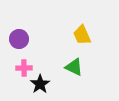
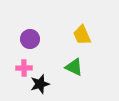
purple circle: moved 11 px right
black star: rotated 18 degrees clockwise
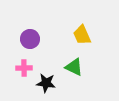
black star: moved 6 px right, 1 px up; rotated 24 degrees clockwise
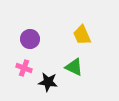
pink cross: rotated 21 degrees clockwise
black star: moved 2 px right, 1 px up
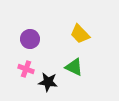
yellow trapezoid: moved 2 px left, 1 px up; rotated 20 degrees counterclockwise
pink cross: moved 2 px right, 1 px down
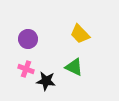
purple circle: moved 2 px left
black star: moved 2 px left, 1 px up
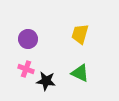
yellow trapezoid: rotated 60 degrees clockwise
green triangle: moved 6 px right, 6 px down
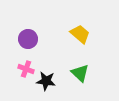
yellow trapezoid: rotated 115 degrees clockwise
green triangle: rotated 18 degrees clockwise
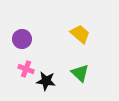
purple circle: moved 6 px left
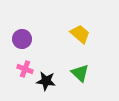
pink cross: moved 1 px left
